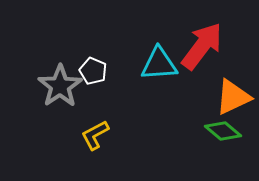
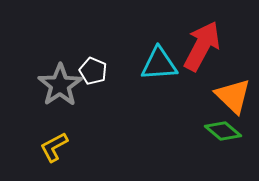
red arrow: rotated 9 degrees counterclockwise
gray star: moved 1 px up
orange triangle: moved 1 px up; rotated 51 degrees counterclockwise
yellow L-shape: moved 41 px left, 12 px down
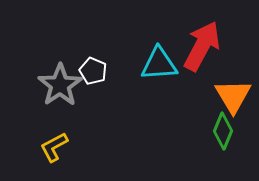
orange triangle: rotated 15 degrees clockwise
green diamond: rotated 72 degrees clockwise
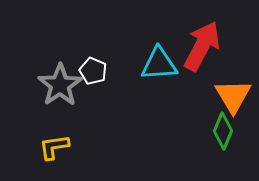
yellow L-shape: rotated 20 degrees clockwise
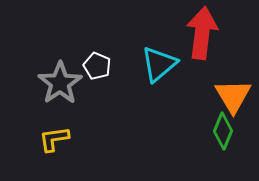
red arrow: moved 13 px up; rotated 21 degrees counterclockwise
cyan triangle: rotated 36 degrees counterclockwise
white pentagon: moved 4 px right, 5 px up
gray star: moved 2 px up
yellow L-shape: moved 8 px up
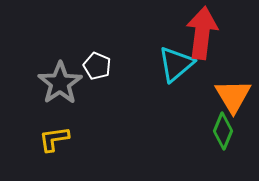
cyan triangle: moved 17 px right
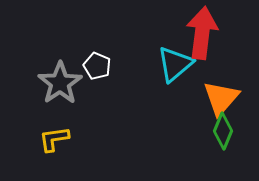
cyan triangle: moved 1 px left
orange triangle: moved 12 px left, 2 px down; rotated 12 degrees clockwise
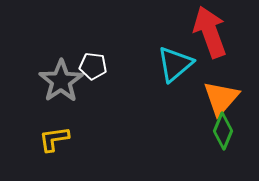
red arrow: moved 8 px right, 1 px up; rotated 27 degrees counterclockwise
white pentagon: moved 4 px left; rotated 16 degrees counterclockwise
gray star: moved 1 px right, 2 px up
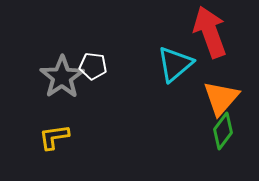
gray star: moved 1 px right, 4 px up
green diamond: rotated 15 degrees clockwise
yellow L-shape: moved 2 px up
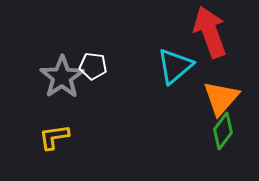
cyan triangle: moved 2 px down
